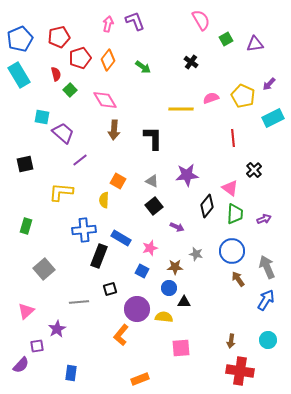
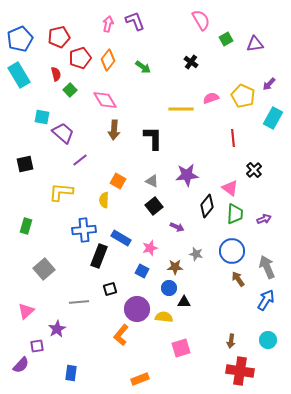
cyan rectangle at (273, 118): rotated 35 degrees counterclockwise
pink square at (181, 348): rotated 12 degrees counterclockwise
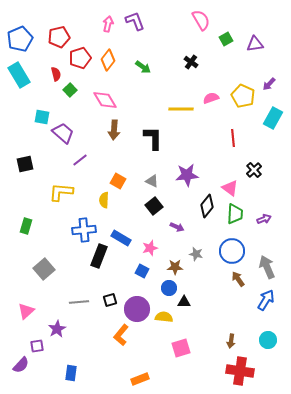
black square at (110, 289): moved 11 px down
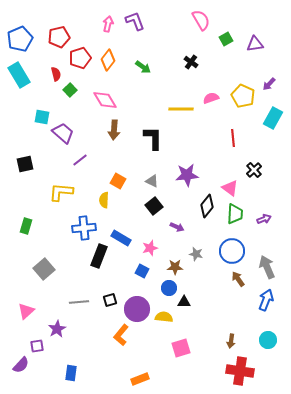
blue cross at (84, 230): moved 2 px up
blue arrow at (266, 300): rotated 10 degrees counterclockwise
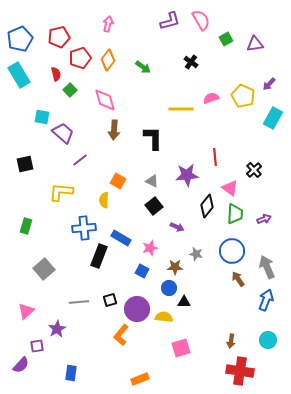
purple L-shape at (135, 21): moved 35 px right; rotated 95 degrees clockwise
pink diamond at (105, 100): rotated 15 degrees clockwise
red line at (233, 138): moved 18 px left, 19 px down
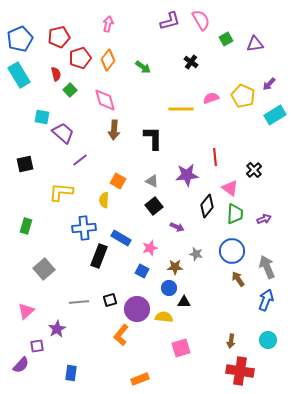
cyan rectangle at (273, 118): moved 2 px right, 3 px up; rotated 30 degrees clockwise
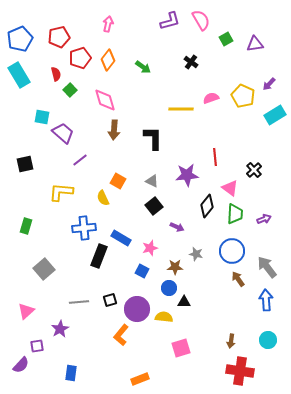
yellow semicircle at (104, 200): moved 1 px left, 2 px up; rotated 28 degrees counterclockwise
gray arrow at (267, 267): rotated 15 degrees counterclockwise
blue arrow at (266, 300): rotated 25 degrees counterclockwise
purple star at (57, 329): moved 3 px right
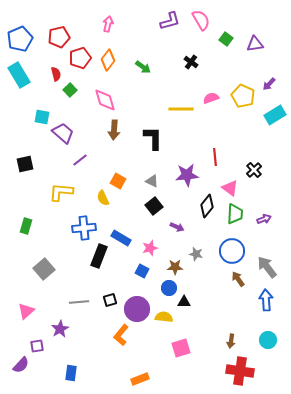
green square at (226, 39): rotated 24 degrees counterclockwise
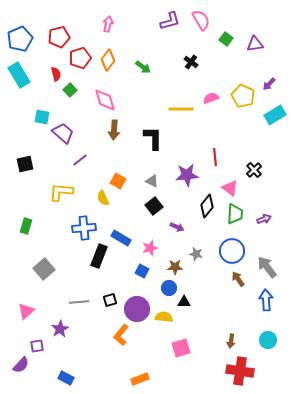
blue rectangle at (71, 373): moved 5 px left, 5 px down; rotated 70 degrees counterclockwise
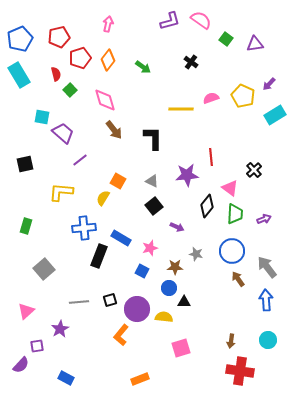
pink semicircle at (201, 20): rotated 25 degrees counterclockwise
brown arrow at (114, 130): rotated 42 degrees counterclockwise
red line at (215, 157): moved 4 px left
yellow semicircle at (103, 198): rotated 56 degrees clockwise
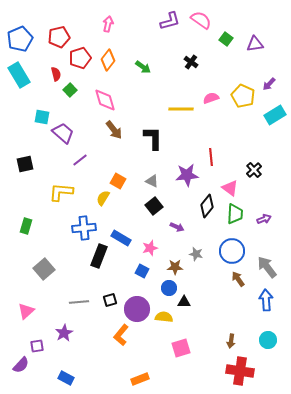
purple star at (60, 329): moved 4 px right, 4 px down
